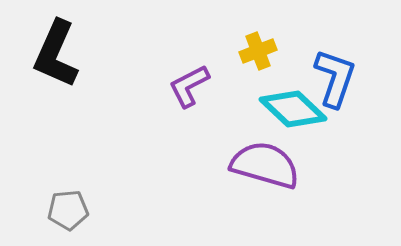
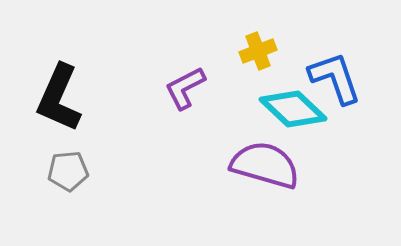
black L-shape: moved 3 px right, 44 px down
blue L-shape: rotated 38 degrees counterclockwise
purple L-shape: moved 4 px left, 2 px down
gray pentagon: moved 39 px up
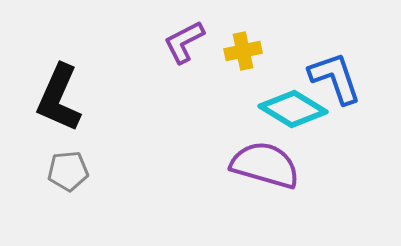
yellow cross: moved 15 px left; rotated 9 degrees clockwise
purple L-shape: moved 1 px left, 46 px up
cyan diamond: rotated 12 degrees counterclockwise
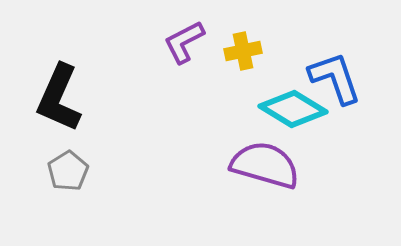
gray pentagon: rotated 27 degrees counterclockwise
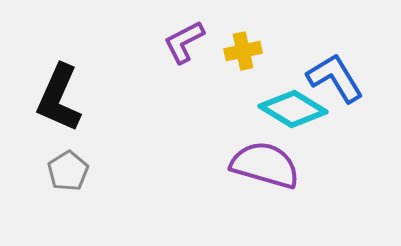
blue L-shape: rotated 12 degrees counterclockwise
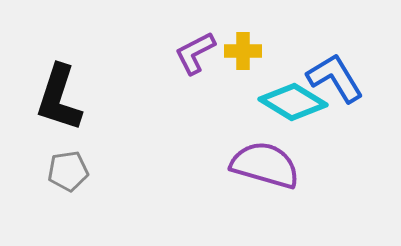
purple L-shape: moved 11 px right, 11 px down
yellow cross: rotated 12 degrees clockwise
black L-shape: rotated 6 degrees counterclockwise
cyan diamond: moved 7 px up
gray pentagon: rotated 24 degrees clockwise
